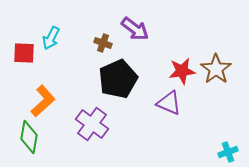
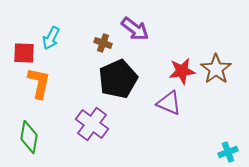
orange L-shape: moved 4 px left, 18 px up; rotated 36 degrees counterclockwise
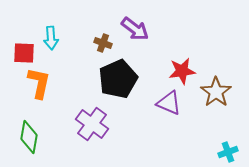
cyan arrow: rotated 30 degrees counterclockwise
brown star: moved 23 px down
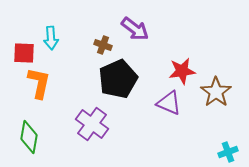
brown cross: moved 2 px down
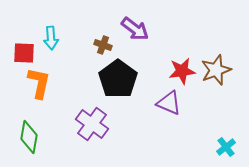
black pentagon: rotated 12 degrees counterclockwise
brown star: moved 22 px up; rotated 16 degrees clockwise
cyan cross: moved 2 px left, 5 px up; rotated 18 degrees counterclockwise
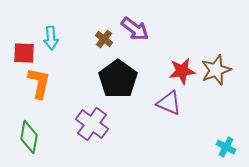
brown cross: moved 1 px right, 6 px up; rotated 18 degrees clockwise
cyan cross: rotated 24 degrees counterclockwise
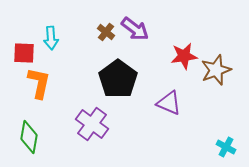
brown cross: moved 2 px right, 7 px up
red star: moved 2 px right, 15 px up
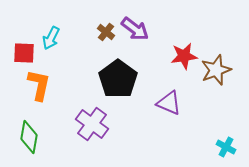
cyan arrow: rotated 30 degrees clockwise
orange L-shape: moved 2 px down
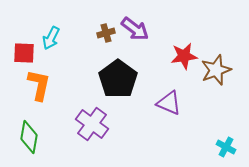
brown cross: moved 1 px down; rotated 36 degrees clockwise
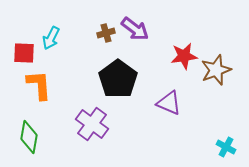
orange L-shape: rotated 16 degrees counterclockwise
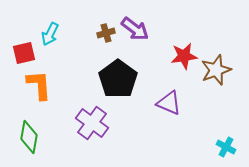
cyan arrow: moved 1 px left, 4 px up
red square: rotated 15 degrees counterclockwise
purple cross: moved 1 px up
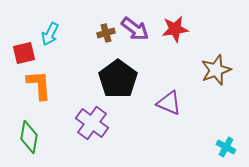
red star: moved 9 px left, 27 px up
